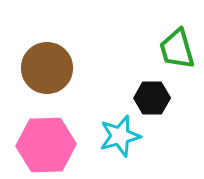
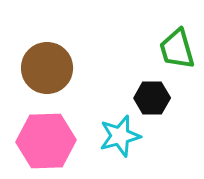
pink hexagon: moved 4 px up
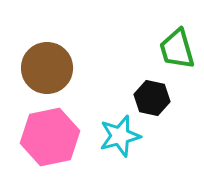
black hexagon: rotated 12 degrees clockwise
pink hexagon: moved 4 px right, 4 px up; rotated 10 degrees counterclockwise
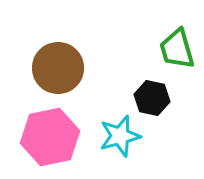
brown circle: moved 11 px right
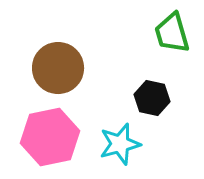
green trapezoid: moved 5 px left, 16 px up
cyan star: moved 8 px down
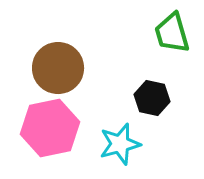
pink hexagon: moved 9 px up
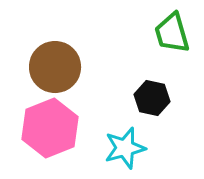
brown circle: moved 3 px left, 1 px up
pink hexagon: rotated 10 degrees counterclockwise
cyan star: moved 5 px right, 4 px down
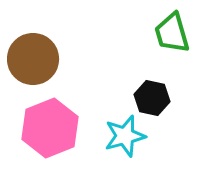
brown circle: moved 22 px left, 8 px up
cyan star: moved 12 px up
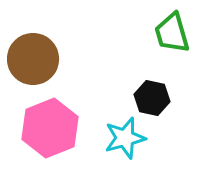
cyan star: moved 2 px down
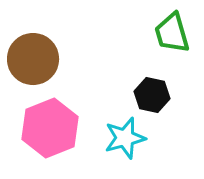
black hexagon: moved 3 px up
